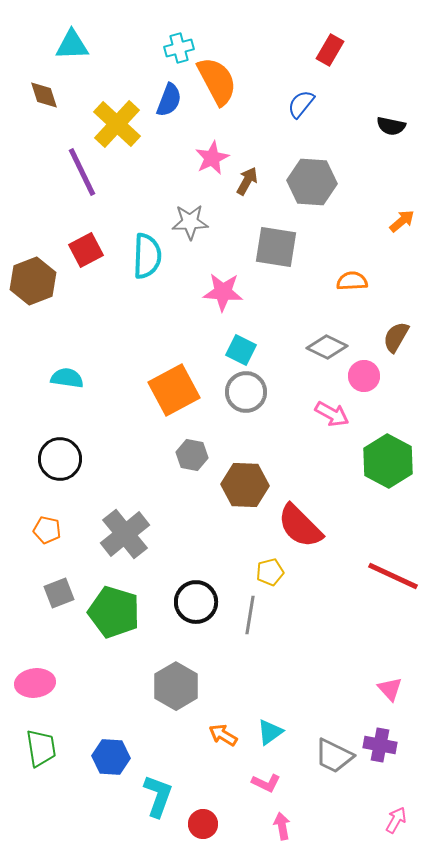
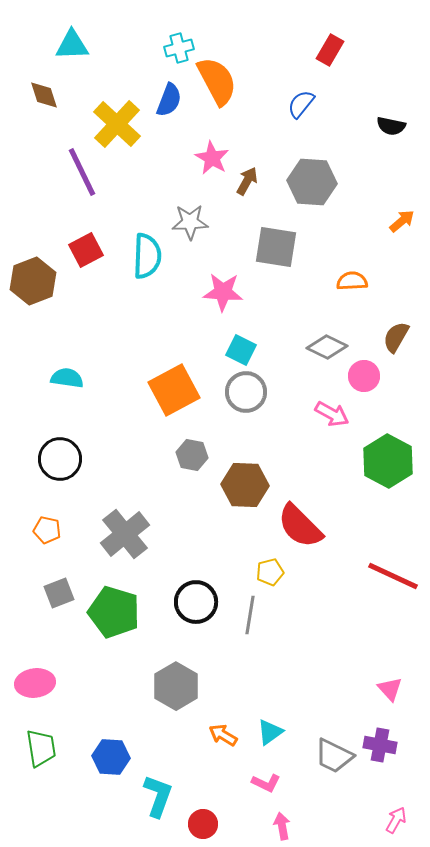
pink star at (212, 158): rotated 16 degrees counterclockwise
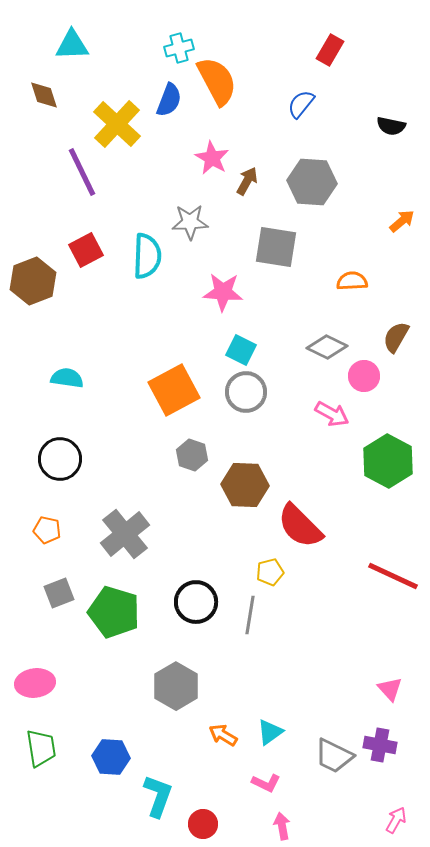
gray hexagon at (192, 455): rotated 8 degrees clockwise
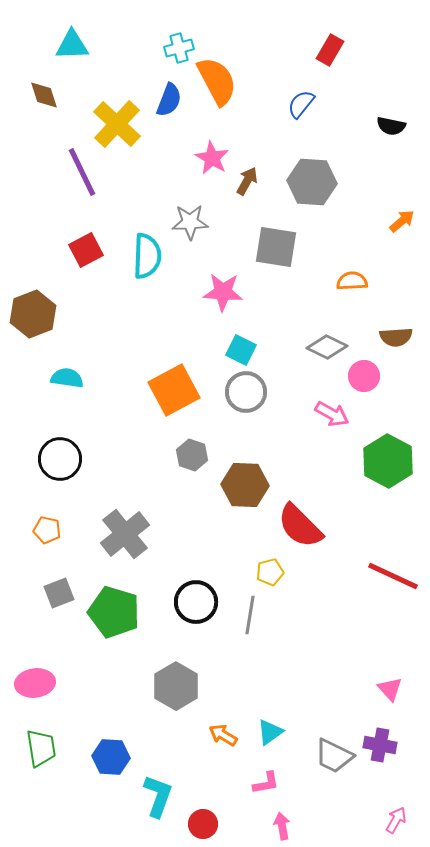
brown hexagon at (33, 281): moved 33 px down
brown semicircle at (396, 337): rotated 124 degrees counterclockwise
pink L-shape at (266, 783): rotated 36 degrees counterclockwise
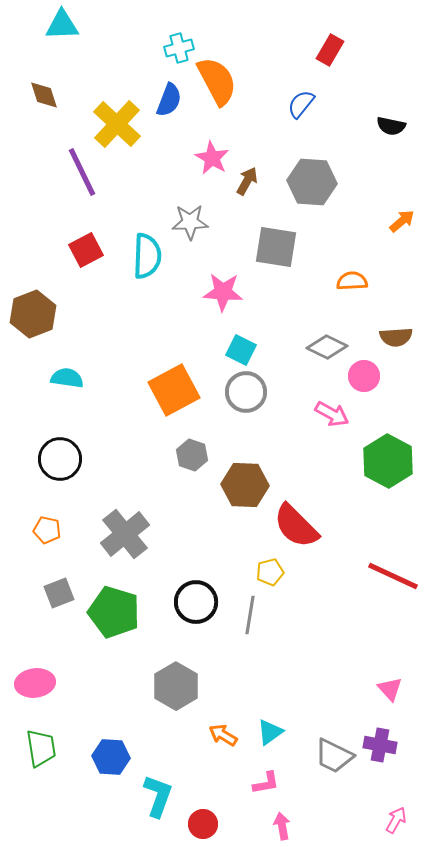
cyan triangle at (72, 45): moved 10 px left, 20 px up
red semicircle at (300, 526): moved 4 px left
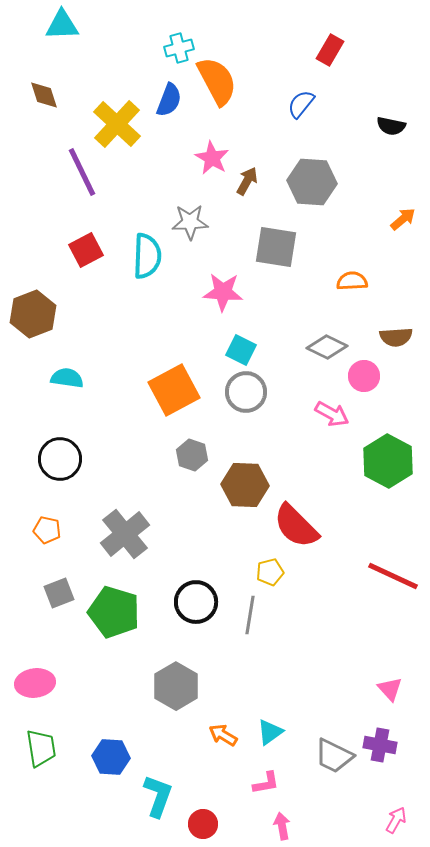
orange arrow at (402, 221): moved 1 px right, 2 px up
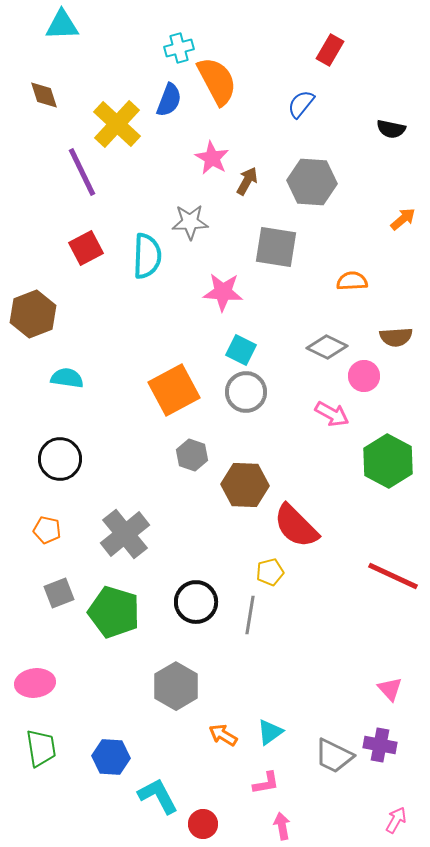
black semicircle at (391, 126): moved 3 px down
red square at (86, 250): moved 2 px up
cyan L-shape at (158, 796): rotated 48 degrees counterclockwise
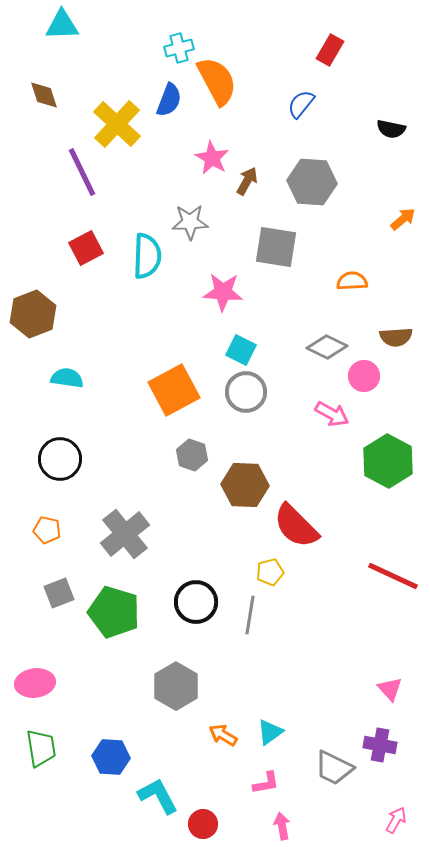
gray trapezoid at (334, 756): moved 12 px down
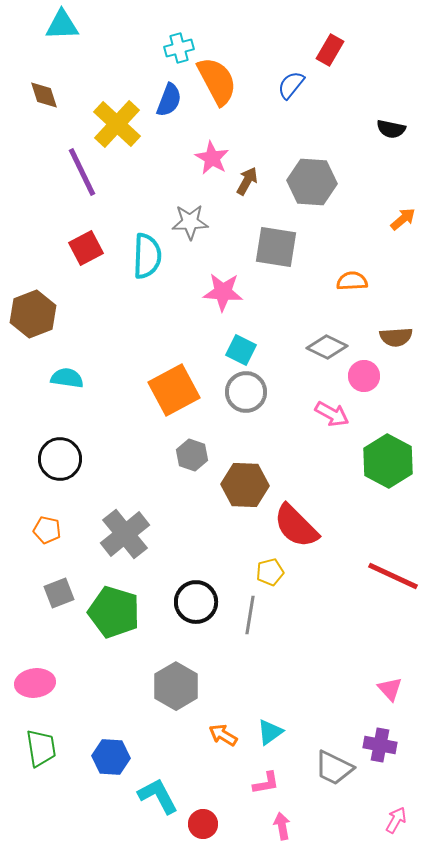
blue semicircle at (301, 104): moved 10 px left, 19 px up
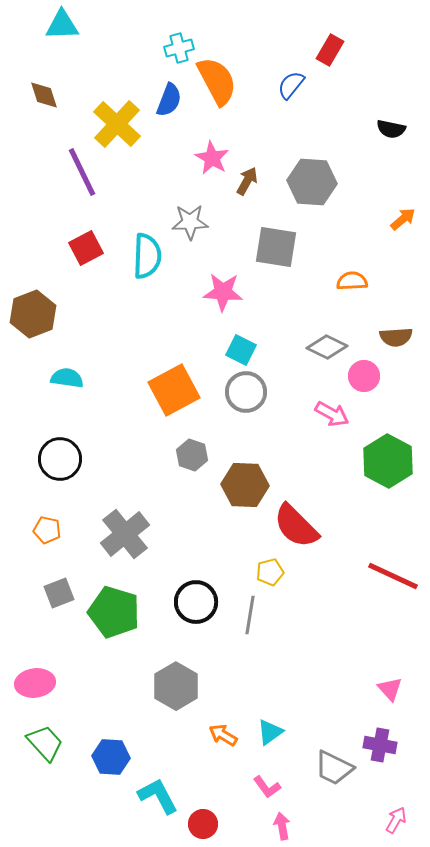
green trapezoid at (41, 748): moved 4 px right, 5 px up; rotated 33 degrees counterclockwise
pink L-shape at (266, 783): moved 1 px right, 4 px down; rotated 64 degrees clockwise
